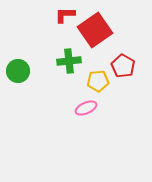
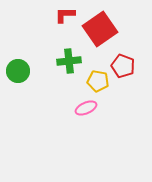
red square: moved 5 px right, 1 px up
red pentagon: rotated 10 degrees counterclockwise
yellow pentagon: rotated 15 degrees clockwise
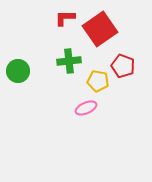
red L-shape: moved 3 px down
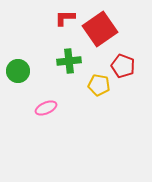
yellow pentagon: moved 1 px right, 4 px down
pink ellipse: moved 40 px left
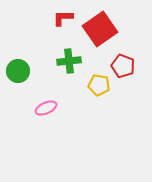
red L-shape: moved 2 px left
